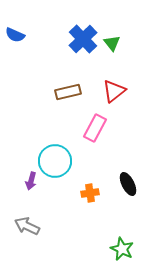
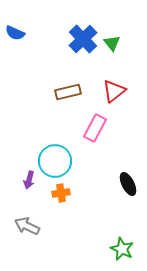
blue semicircle: moved 2 px up
purple arrow: moved 2 px left, 1 px up
orange cross: moved 29 px left
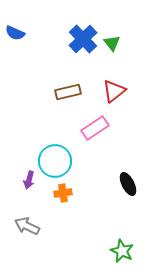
pink rectangle: rotated 28 degrees clockwise
orange cross: moved 2 px right
green star: moved 2 px down
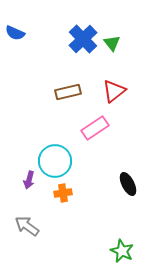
gray arrow: rotated 10 degrees clockwise
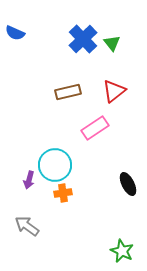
cyan circle: moved 4 px down
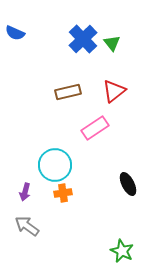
purple arrow: moved 4 px left, 12 px down
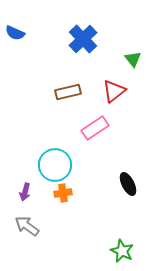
green triangle: moved 21 px right, 16 px down
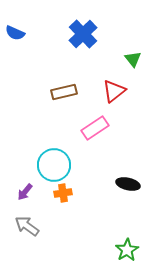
blue cross: moved 5 px up
brown rectangle: moved 4 px left
cyan circle: moved 1 px left
black ellipse: rotated 50 degrees counterclockwise
purple arrow: rotated 24 degrees clockwise
green star: moved 5 px right, 1 px up; rotated 15 degrees clockwise
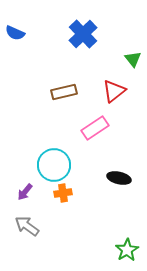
black ellipse: moved 9 px left, 6 px up
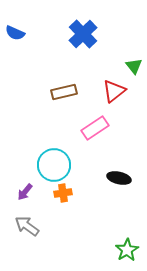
green triangle: moved 1 px right, 7 px down
